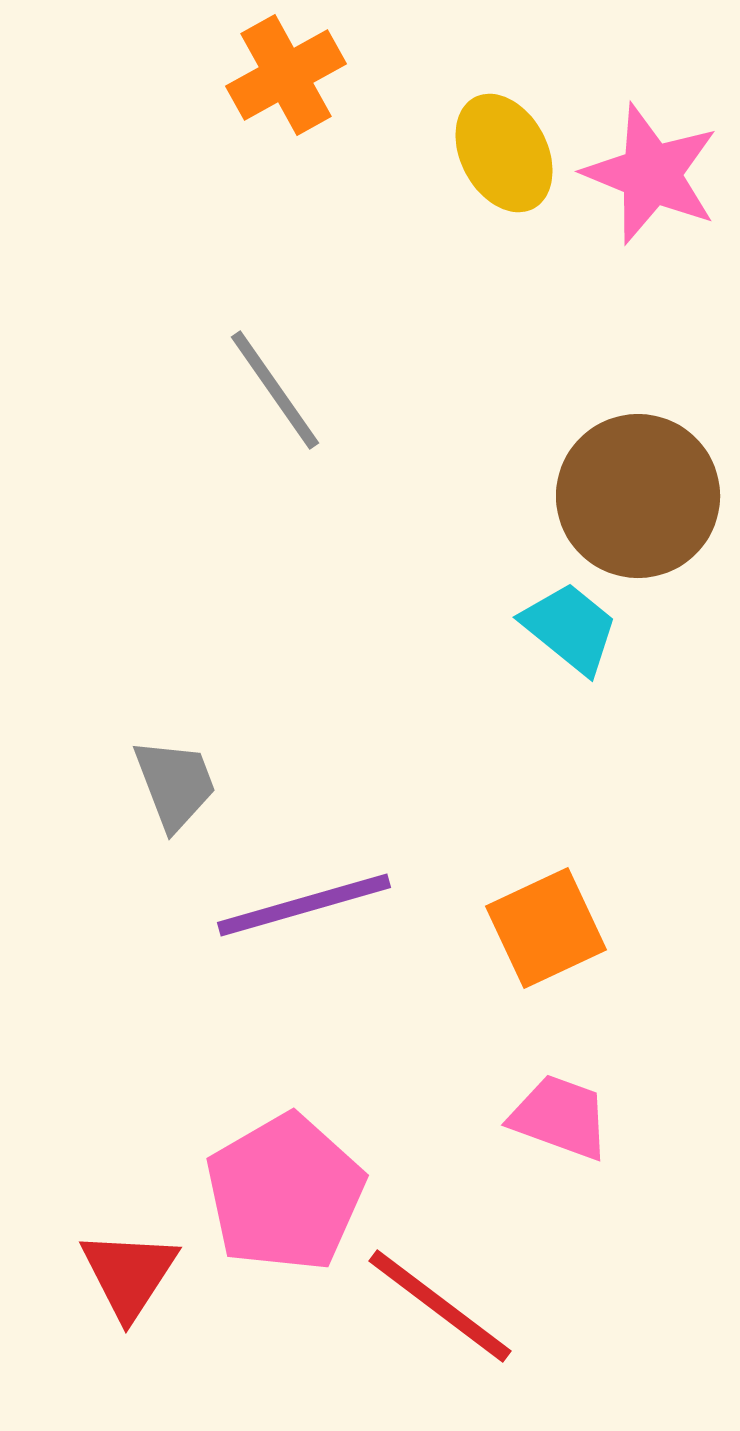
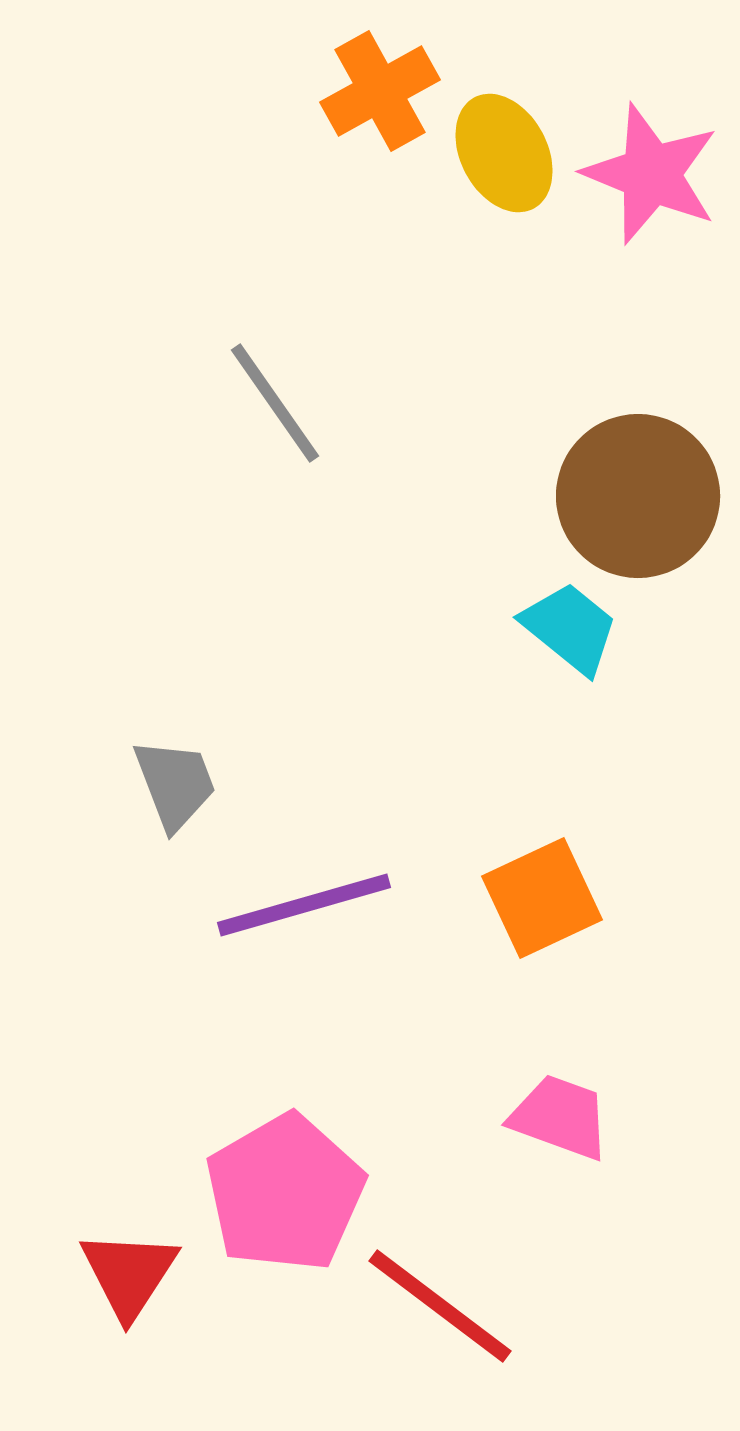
orange cross: moved 94 px right, 16 px down
gray line: moved 13 px down
orange square: moved 4 px left, 30 px up
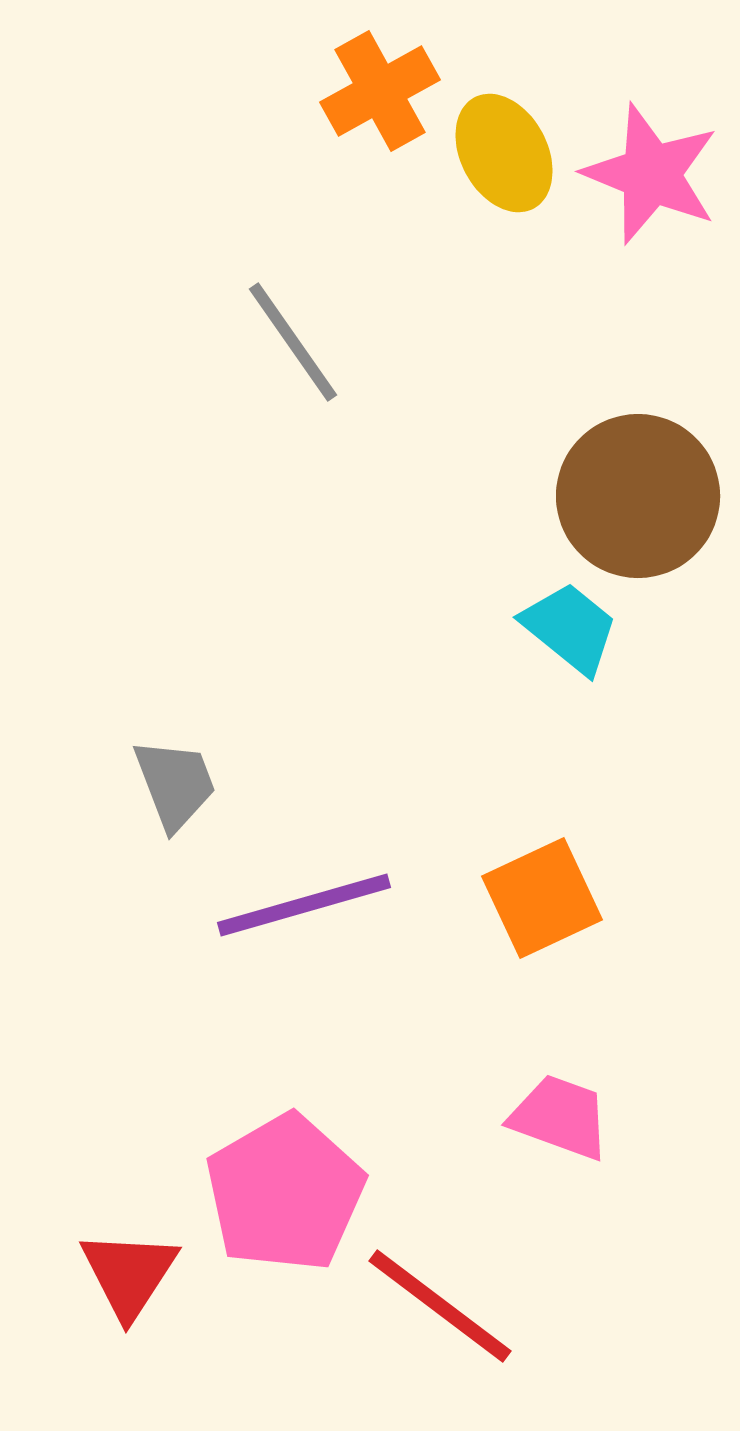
gray line: moved 18 px right, 61 px up
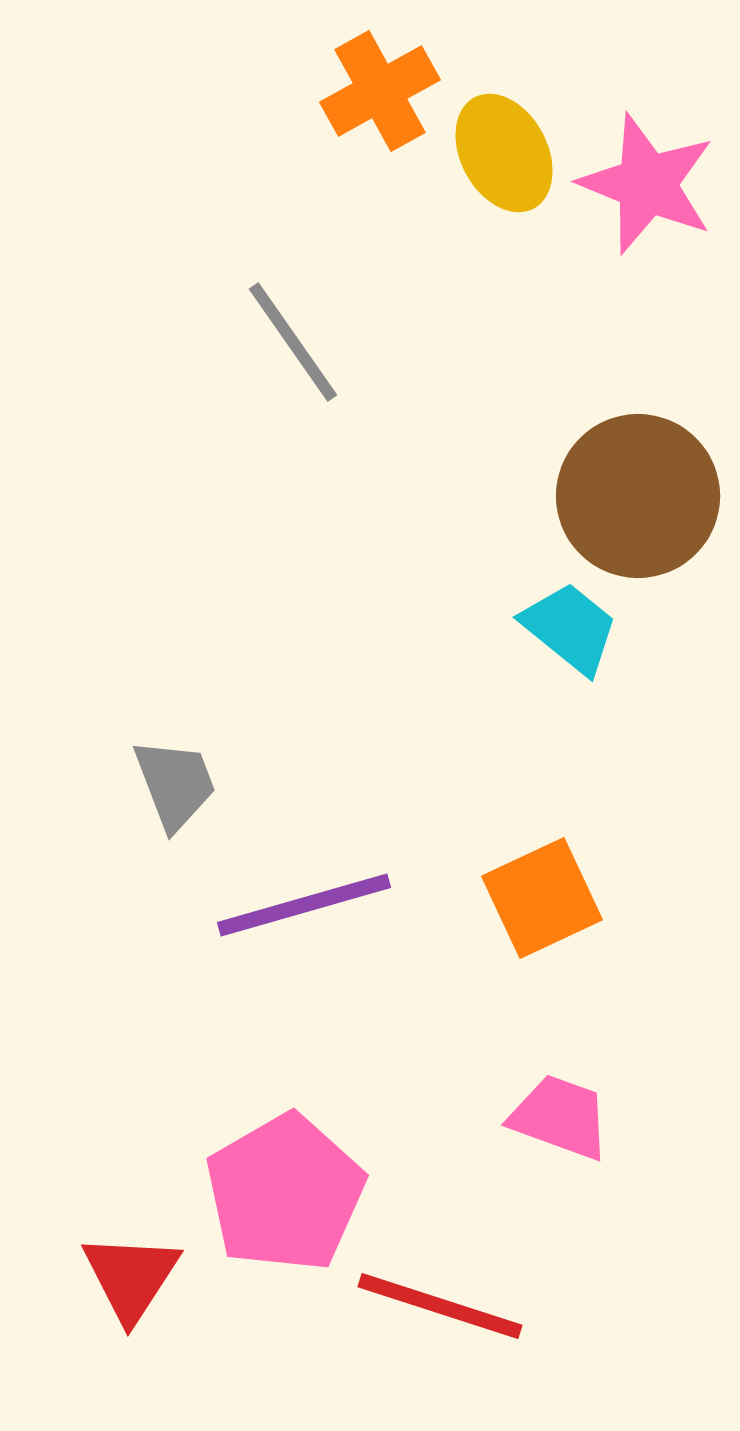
pink star: moved 4 px left, 10 px down
red triangle: moved 2 px right, 3 px down
red line: rotated 19 degrees counterclockwise
